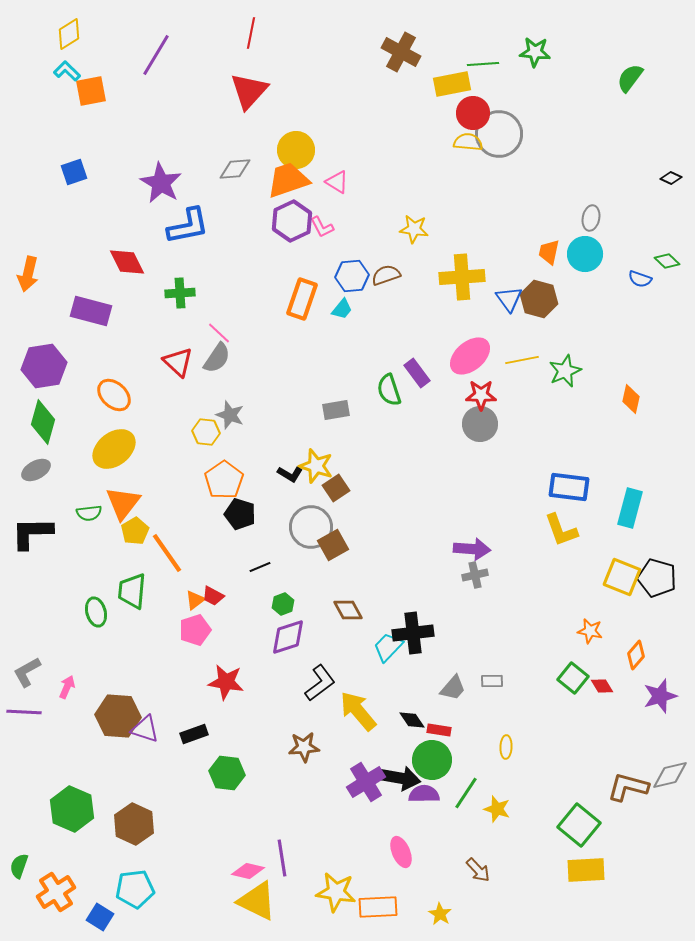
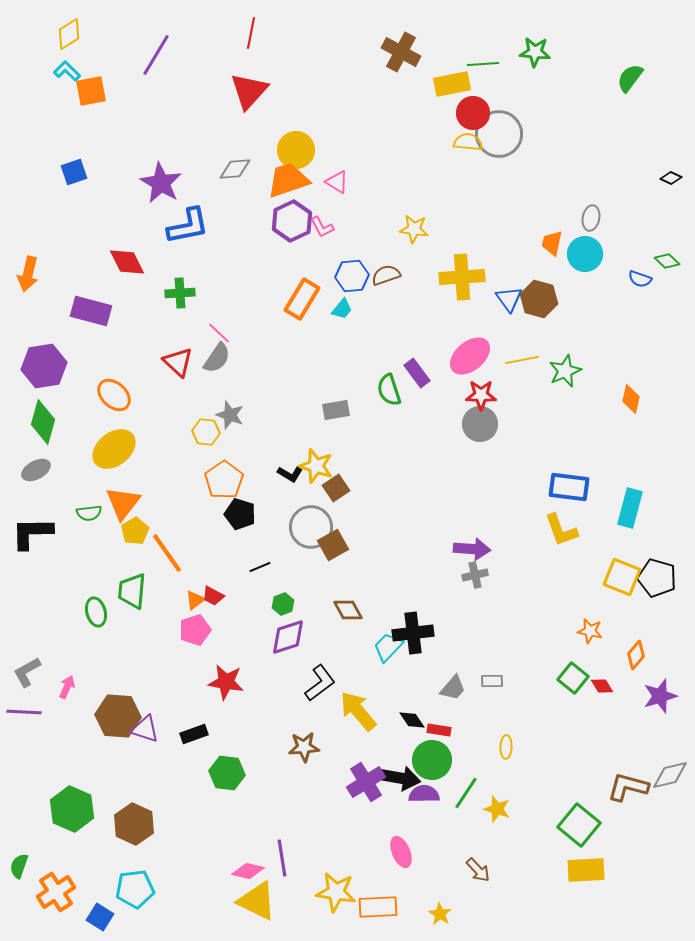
orange trapezoid at (549, 252): moved 3 px right, 9 px up
orange rectangle at (302, 299): rotated 12 degrees clockwise
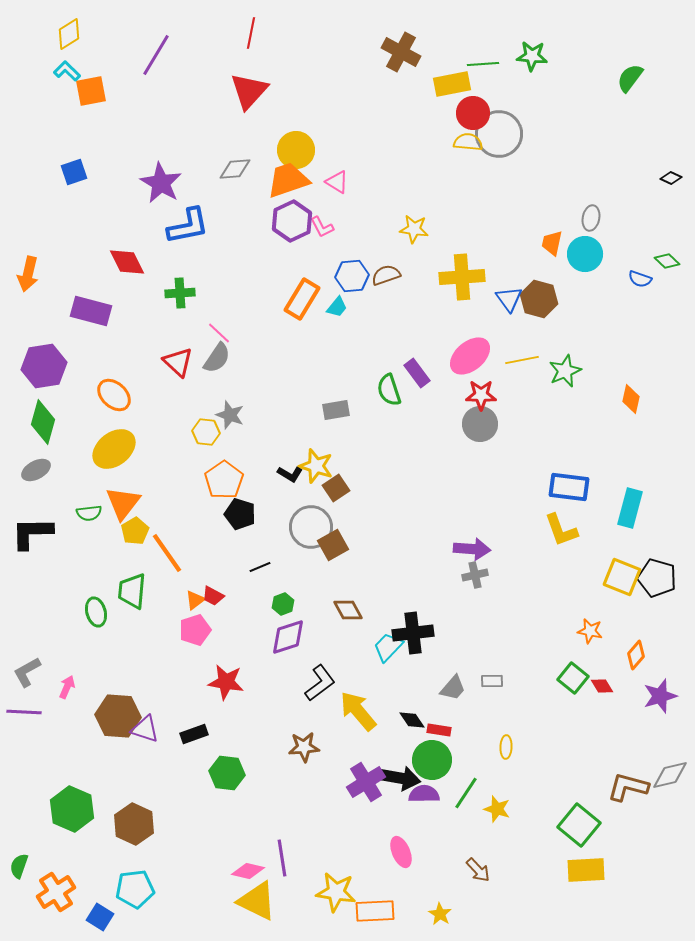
green star at (535, 52): moved 3 px left, 4 px down
cyan trapezoid at (342, 309): moved 5 px left, 2 px up
orange rectangle at (378, 907): moved 3 px left, 4 px down
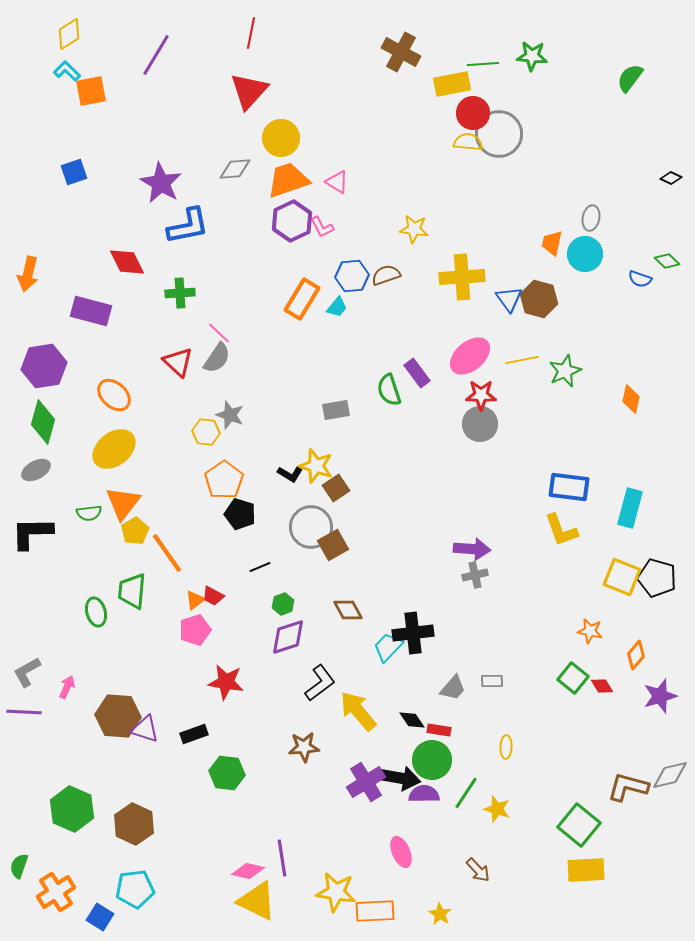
yellow circle at (296, 150): moved 15 px left, 12 px up
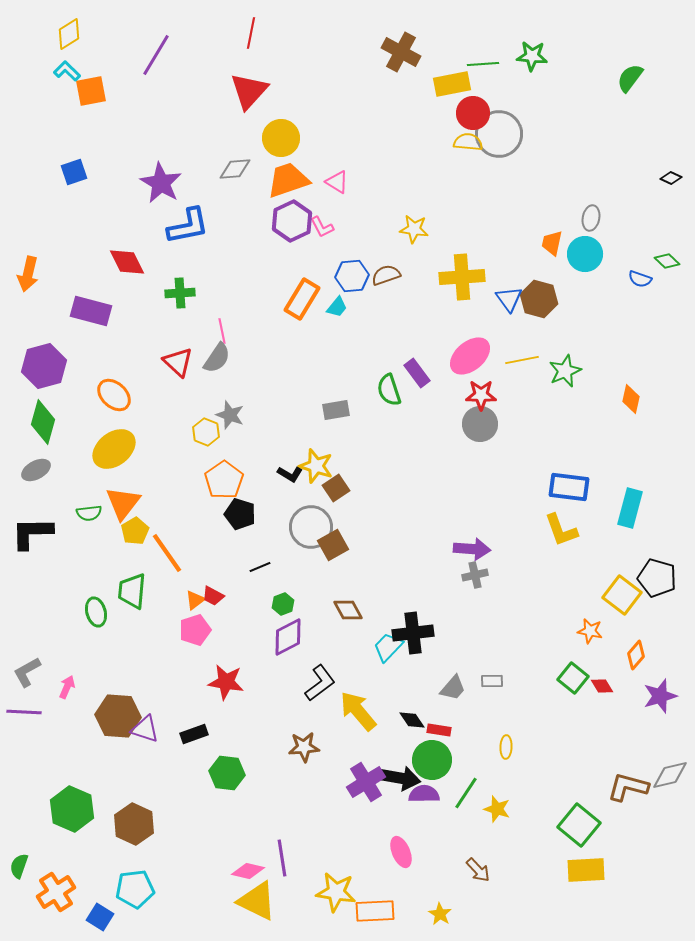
pink line at (219, 333): moved 3 px right, 2 px up; rotated 35 degrees clockwise
purple hexagon at (44, 366): rotated 6 degrees counterclockwise
yellow hexagon at (206, 432): rotated 16 degrees clockwise
yellow square at (622, 577): moved 18 px down; rotated 15 degrees clockwise
purple diamond at (288, 637): rotated 9 degrees counterclockwise
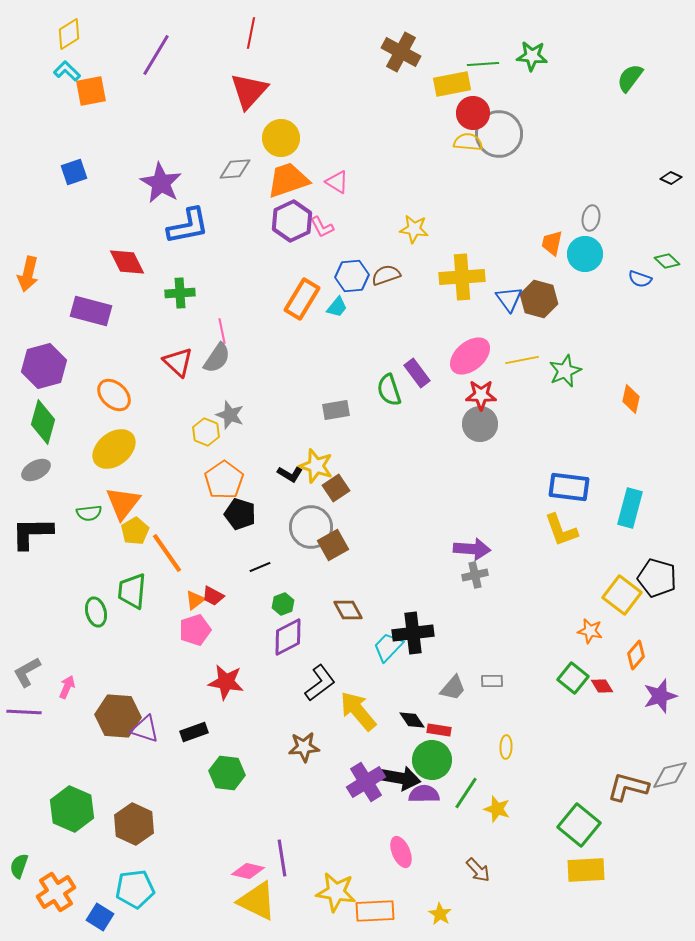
black rectangle at (194, 734): moved 2 px up
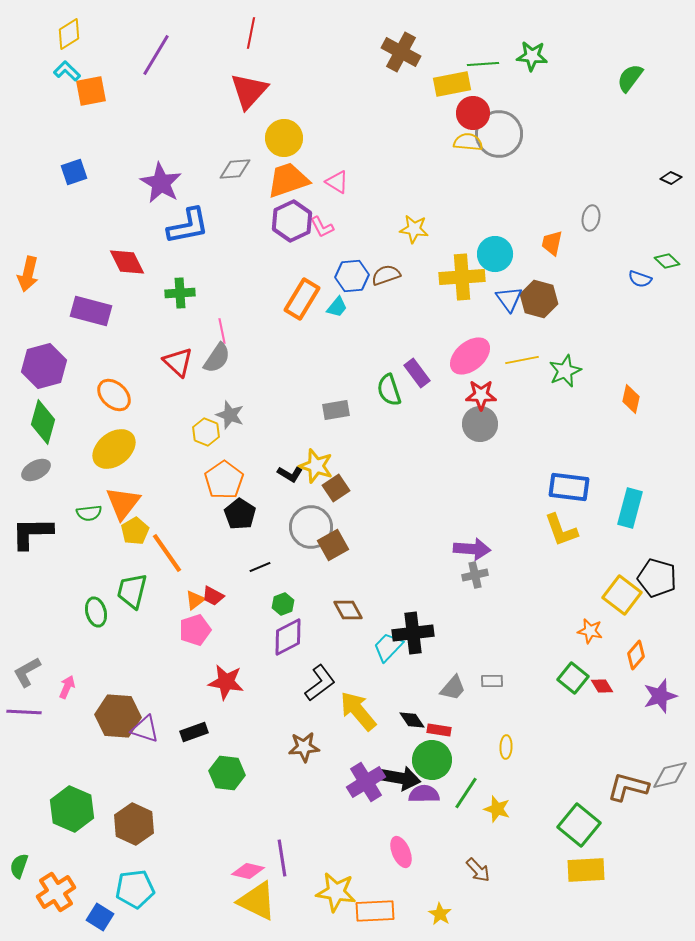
yellow circle at (281, 138): moved 3 px right
cyan circle at (585, 254): moved 90 px left
black pentagon at (240, 514): rotated 16 degrees clockwise
green trapezoid at (132, 591): rotated 9 degrees clockwise
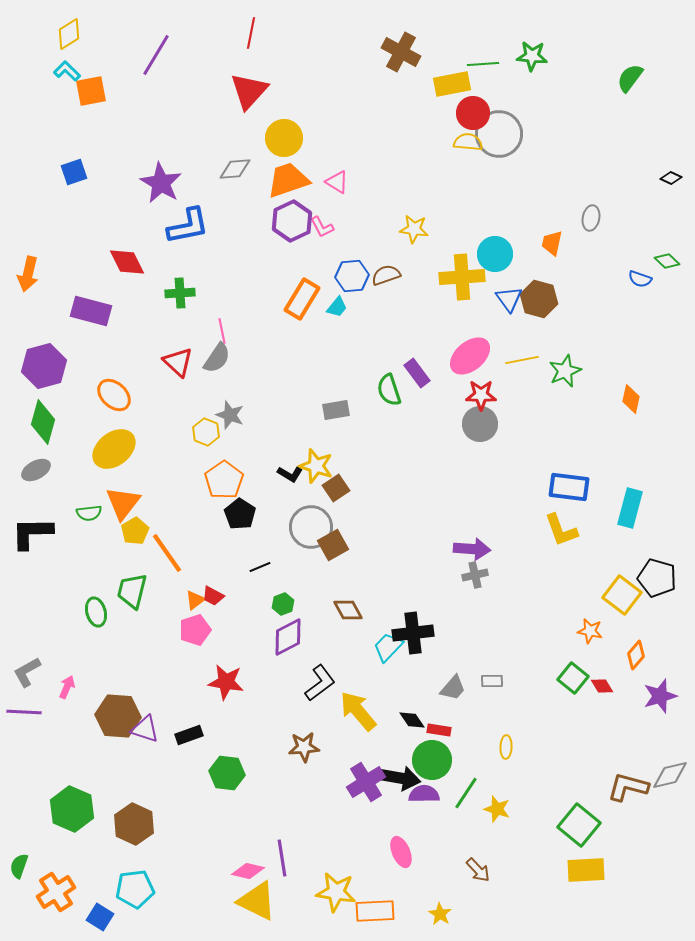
black rectangle at (194, 732): moved 5 px left, 3 px down
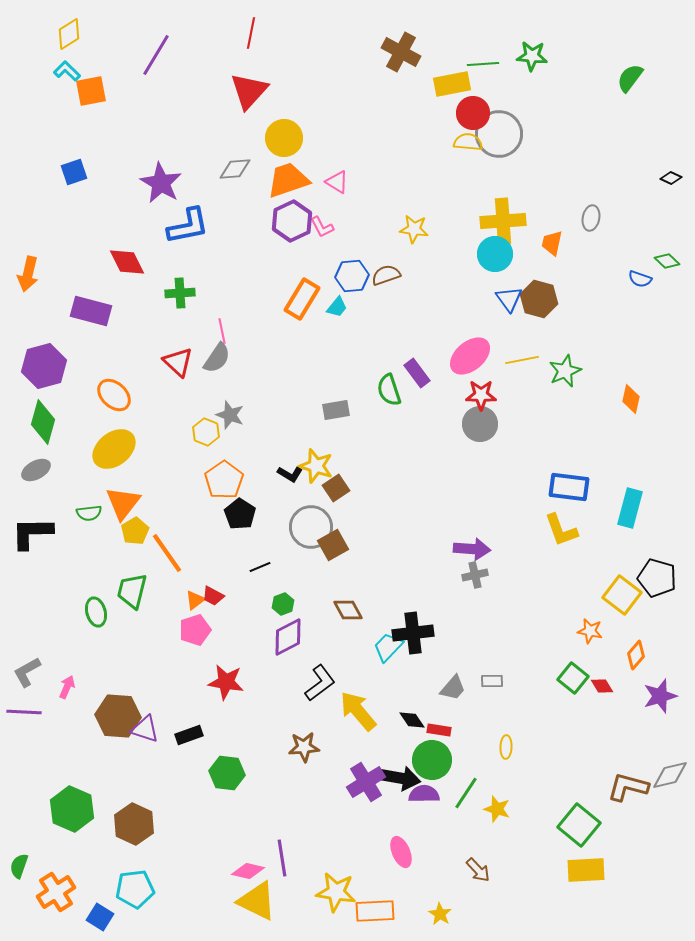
yellow cross at (462, 277): moved 41 px right, 56 px up
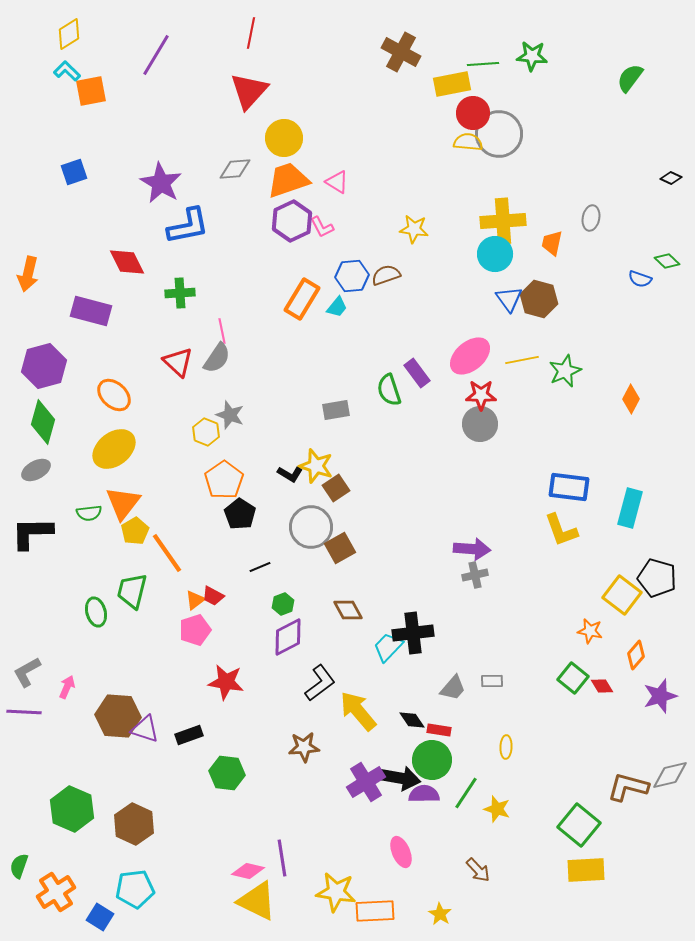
orange diamond at (631, 399): rotated 16 degrees clockwise
brown square at (333, 545): moved 7 px right, 3 px down
